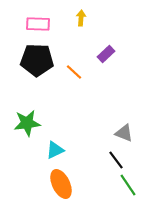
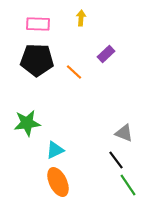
orange ellipse: moved 3 px left, 2 px up
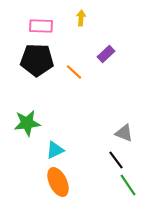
pink rectangle: moved 3 px right, 2 px down
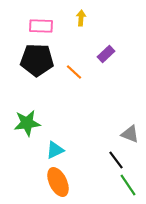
gray triangle: moved 6 px right, 1 px down
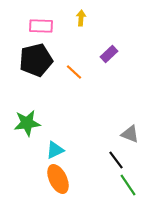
purple rectangle: moved 3 px right
black pentagon: moved 1 px left; rotated 16 degrees counterclockwise
orange ellipse: moved 3 px up
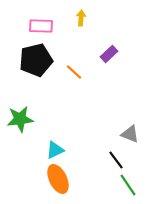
green star: moved 7 px left, 4 px up
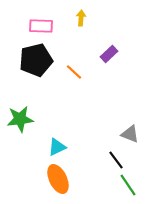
cyan triangle: moved 2 px right, 3 px up
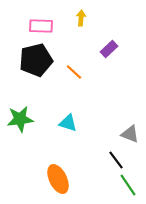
purple rectangle: moved 5 px up
cyan triangle: moved 11 px right, 24 px up; rotated 42 degrees clockwise
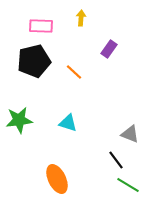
purple rectangle: rotated 12 degrees counterclockwise
black pentagon: moved 2 px left, 1 px down
green star: moved 1 px left, 1 px down
orange ellipse: moved 1 px left
green line: rotated 25 degrees counterclockwise
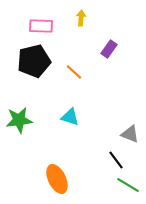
cyan triangle: moved 2 px right, 6 px up
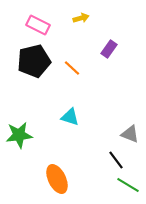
yellow arrow: rotated 70 degrees clockwise
pink rectangle: moved 3 px left, 1 px up; rotated 25 degrees clockwise
orange line: moved 2 px left, 4 px up
green star: moved 15 px down
